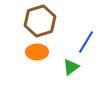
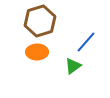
blue line: rotated 10 degrees clockwise
green triangle: moved 2 px right, 1 px up
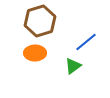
blue line: rotated 10 degrees clockwise
orange ellipse: moved 2 px left, 1 px down
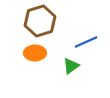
blue line: rotated 15 degrees clockwise
green triangle: moved 2 px left
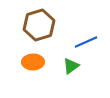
brown hexagon: moved 1 px left, 4 px down
orange ellipse: moved 2 px left, 9 px down
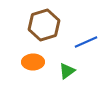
brown hexagon: moved 5 px right
green triangle: moved 4 px left, 5 px down
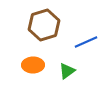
orange ellipse: moved 3 px down
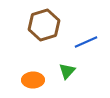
orange ellipse: moved 15 px down
green triangle: rotated 12 degrees counterclockwise
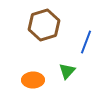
blue line: rotated 45 degrees counterclockwise
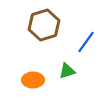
blue line: rotated 15 degrees clockwise
green triangle: rotated 30 degrees clockwise
